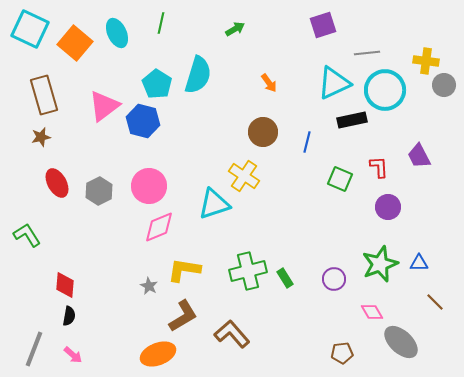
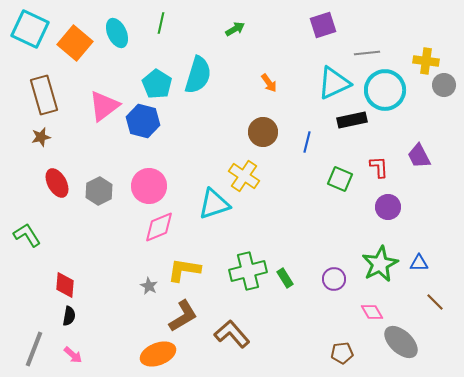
green star at (380, 264): rotated 6 degrees counterclockwise
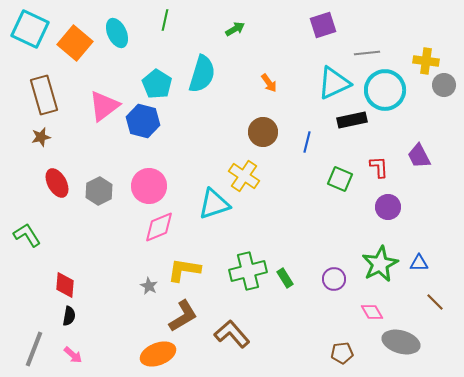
green line at (161, 23): moved 4 px right, 3 px up
cyan semicircle at (198, 75): moved 4 px right, 1 px up
gray ellipse at (401, 342): rotated 27 degrees counterclockwise
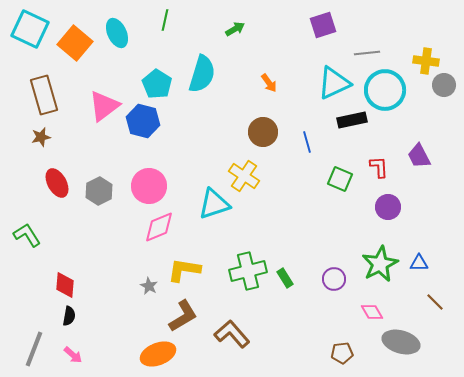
blue line at (307, 142): rotated 30 degrees counterclockwise
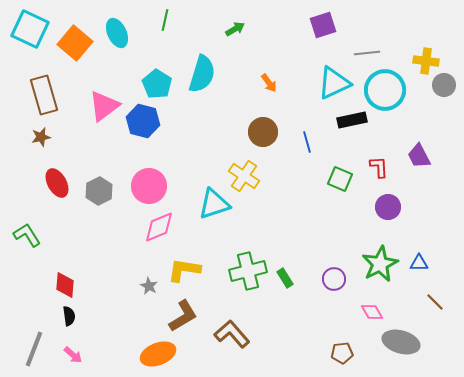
black semicircle at (69, 316): rotated 18 degrees counterclockwise
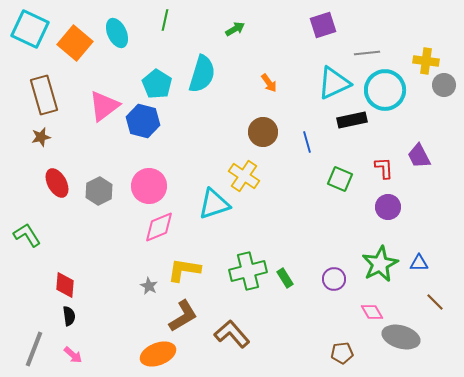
red L-shape at (379, 167): moved 5 px right, 1 px down
gray ellipse at (401, 342): moved 5 px up
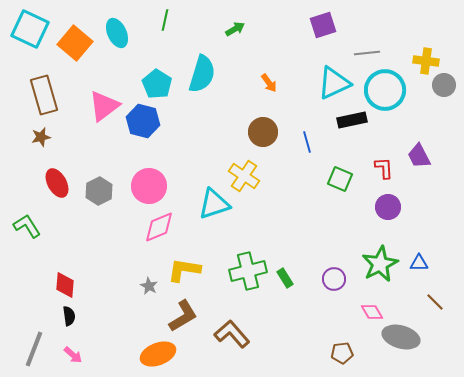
green L-shape at (27, 235): moved 9 px up
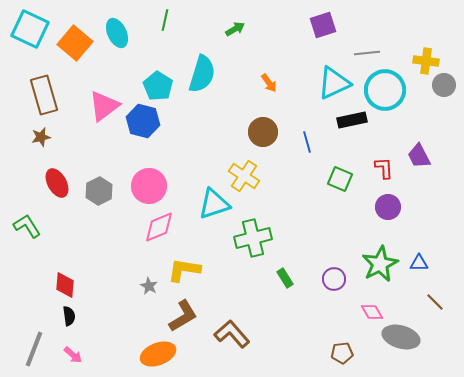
cyan pentagon at (157, 84): moved 1 px right, 2 px down
green cross at (248, 271): moved 5 px right, 33 px up
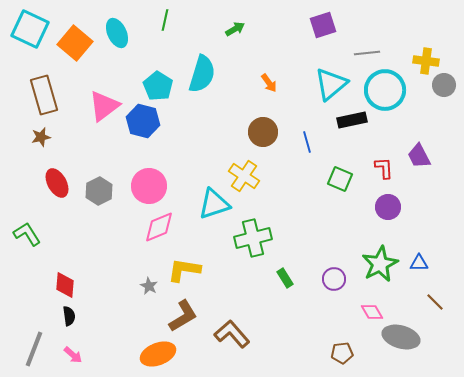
cyan triangle at (334, 83): moved 3 px left, 1 px down; rotated 15 degrees counterclockwise
green L-shape at (27, 226): moved 8 px down
